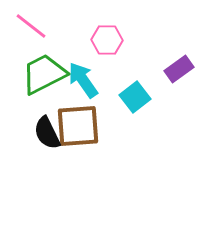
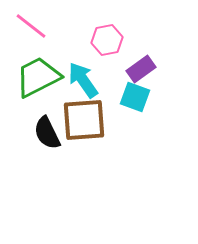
pink hexagon: rotated 12 degrees counterclockwise
purple rectangle: moved 38 px left
green trapezoid: moved 6 px left, 3 px down
cyan square: rotated 32 degrees counterclockwise
brown square: moved 6 px right, 6 px up
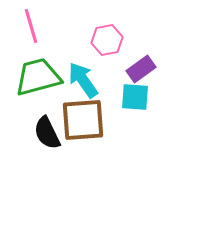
pink line: rotated 36 degrees clockwise
green trapezoid: rotated 12 degrees clockwise
cyan square: rotated 16 degrees counterclockwise
brown square: moved 1 px left
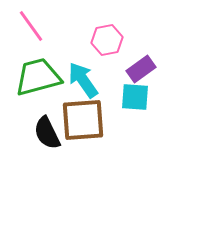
pink line: rotated 20 degrees counterclockwise
